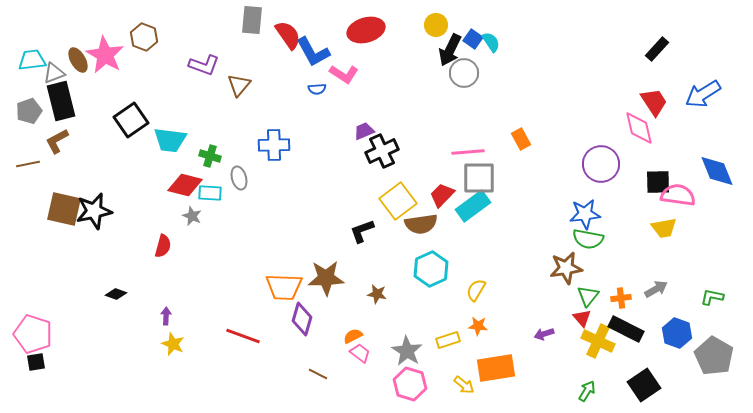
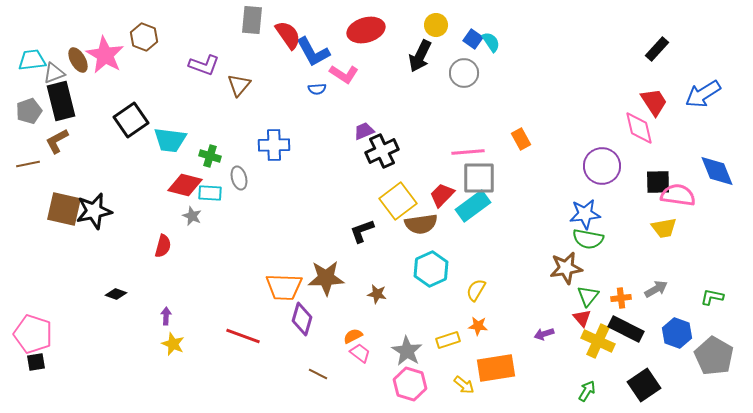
black arrow at (450, 50): moved 30 px left, 6 px down
purple circle at (601, 164): moved 1 px right, 2 px down
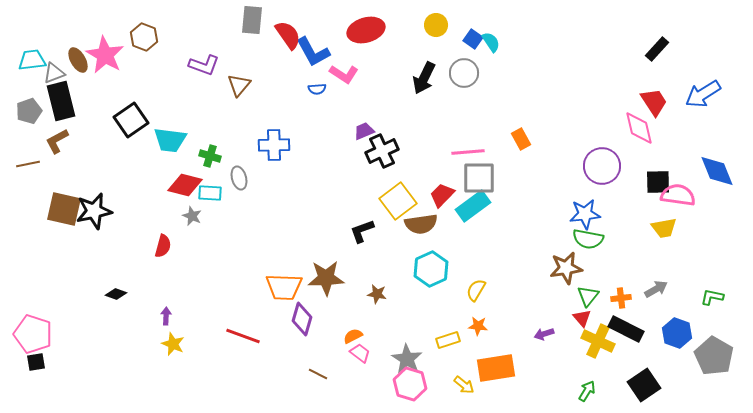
black arrow at (420, 56): moved 4 px right, 22 px down
gray star at (407, 351): moved 8 px down
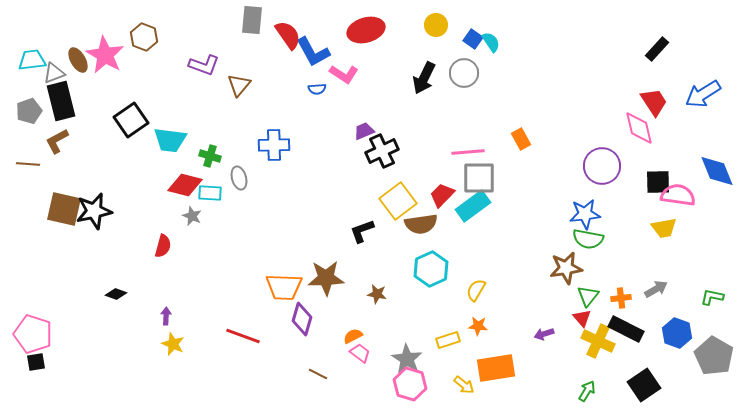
brown line at (28, 164): rotated 15 degrees clockwise
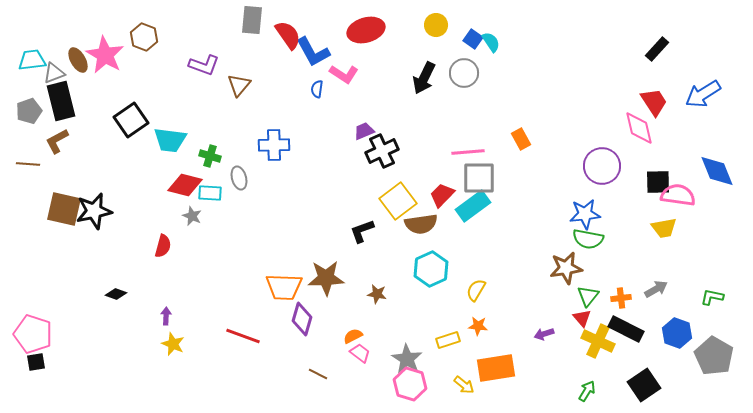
blue semicircle at (317, 89): rotated 102 degrees clockwise
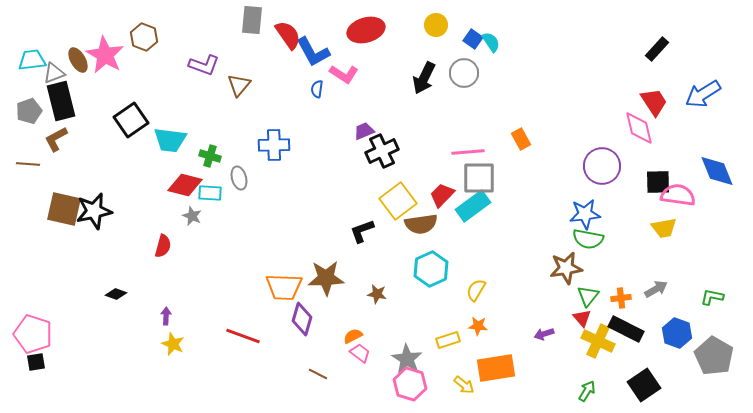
brown L-shape at (57, 141): moved 1 px left, 2 px up
